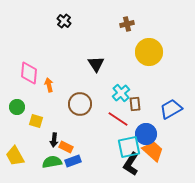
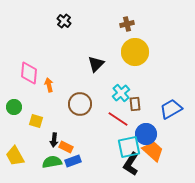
yellow circle: moved 14 px left
black triangle: rotated 18 degrees clockwise
green circle: moved 3 px left
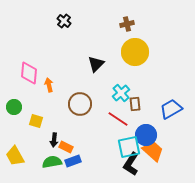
blue circle: moved 1 px down
